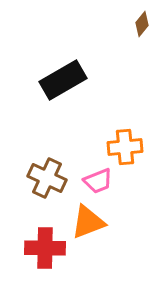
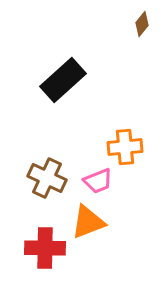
black rectangle: rotated 12 degrees counterclockwise
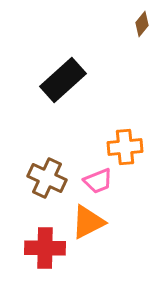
orange triangle: rotated 6 degrees counterclockwise
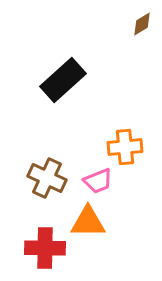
brown diamond: rotated 20 degrees clockwise
orange triangle: rotated 27 degrees clockwise
